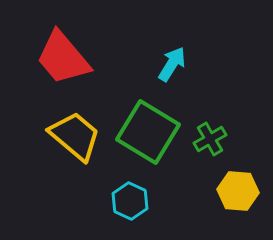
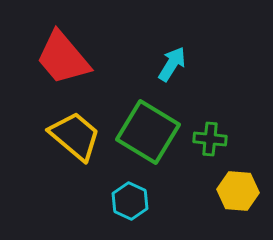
green cross: rotated 36 degrees clockwise
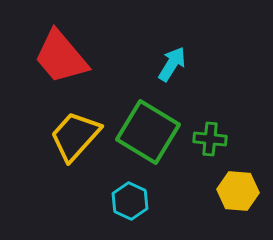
red trapezoid: moved 2 px left, 1 px up
yellow trapezoid: rotated 88 degrees counterclockwise
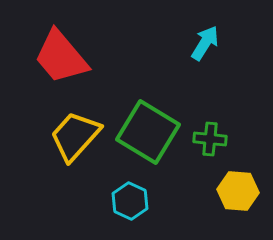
cyan arrow: moved 33 px right, 21 px up
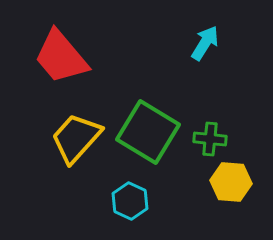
yellow trapezoid: moved 1 px right, 2 px down
yellow hexagon: moved 7 px left, 9 px up
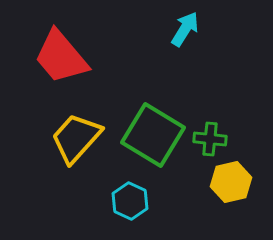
cyan arrow: moved 20 px left, 14 px up
green square: moved 5 px right, 3 px down
yellow hexagon: rotated 18 degrees counterclockwise
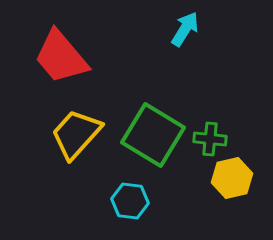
yellow trapezoid: moved 4 px up
yellow hexagon: moved 1 px right, 4 px up
cyan hexagon: rotated 18 degrees counterclockwise
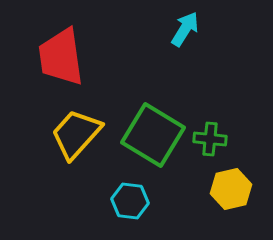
red trapezoid: rotated 32 degrees clockwise
yellow hexagon: moved 1 px left, 11 px down
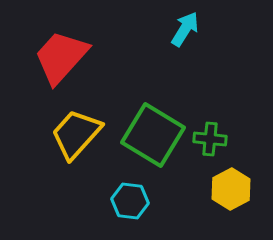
red trapezoid: rotated 50 degrees clockwise
yellow hexagon: rotated 15 degrees counterclockwise
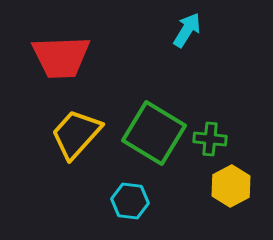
cyan arrow: moved 2 px right, 1 px down
red trapezoid: rotated 134 degrees counterclockwise
green square: moved 1 px right, 2 px up
yellow hexagon: moved 3 px up
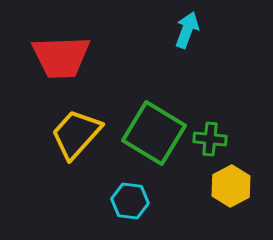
cyan arrow: rotated 12 degrees counterclockwise
